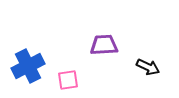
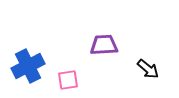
black arrow: moved 2 px down; rotated 15 degrees clockwise
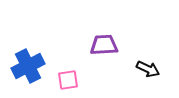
black arrow: rotated 15 degrees counterclockwise
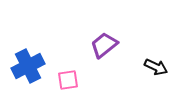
purple trapezoid: rotated 36 degrees counterclockwise
black arrow: moved 8 px right, 2 px up
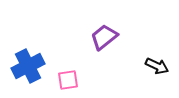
purple trapezoid: moved 8 px up
black arrow: moved 1 px right, 1 px up
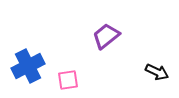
purple trapezoid: moved 2 px right, 1 px up
black arrow: moved 6 px down
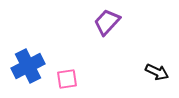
purple trapezoid: moved 1 px right, 14 px up; rotated 8 degrees counterclockwise
pink square: moved 1 px left, 1 px up
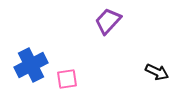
purple trapezoid: moved 1 px right, 1 px up
blue cross: moved 3 px right, 1 px up
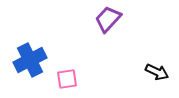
purple trapezoid: moved 2 px up
blue cross: moved 1 px left, 5 px up
